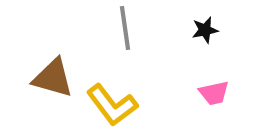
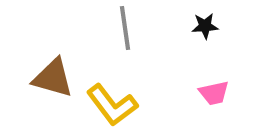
black star: moved 4 px up; rotated 8 degrees clockwise
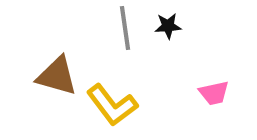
black star: moved 37 px left
brown triangle: moved 4 px right, 2 px up
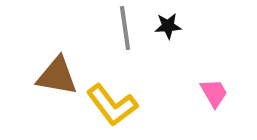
brown triangle: rotated 6 degrees counterclockwise
pink trapezoid: rotated 108 degrees counterclockwise
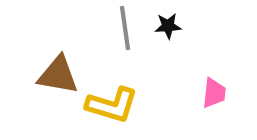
brown triangle: moved 1 px right, 1 px up
pink trapezoid: rotated 36 degrees clockwise
yellow L-shape: rotated 36 degrees counterclockwise
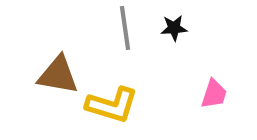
black star: moved 6 px right, 2 px down
pink trapezoid: moved 1 px down; rotated 12 degrees clockwise
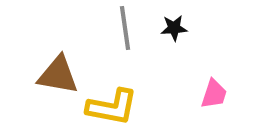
yellow L-shape: moved 2 px down; rotated 6 degrees counterclockwise
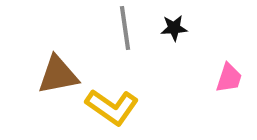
brown triangle: rotated 21 degrees counterclockwise
pink trapezoid: moved 15 px right, 16 px up
yellow L-shape: rotated 24 degrees clockwise
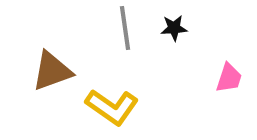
brown triangle: moved 6 px left, 4 px up; rotated 9 degrees counterclockwise
